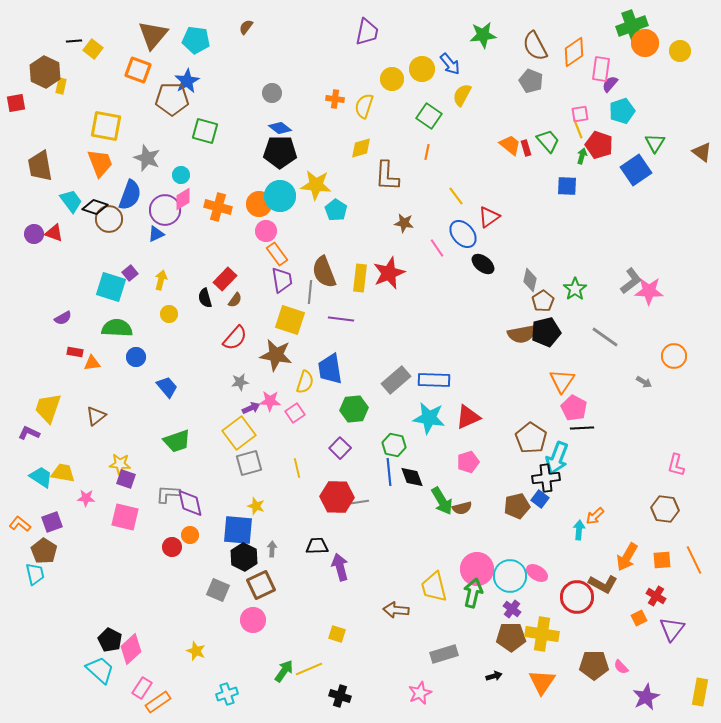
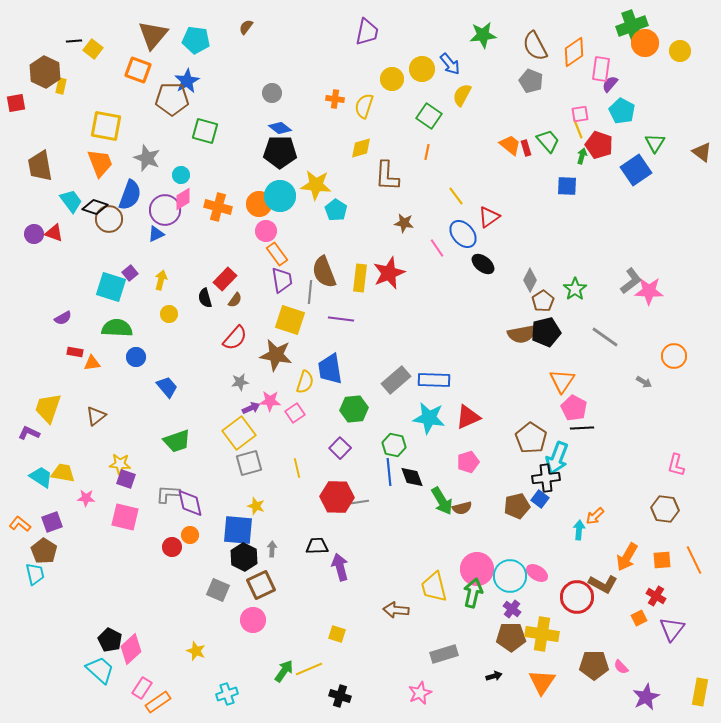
cyan pentagon at (622, 111): rotated 25 degrees counterclockwise
gray diamond at (530, 280): rotated 15 degrees clockwise
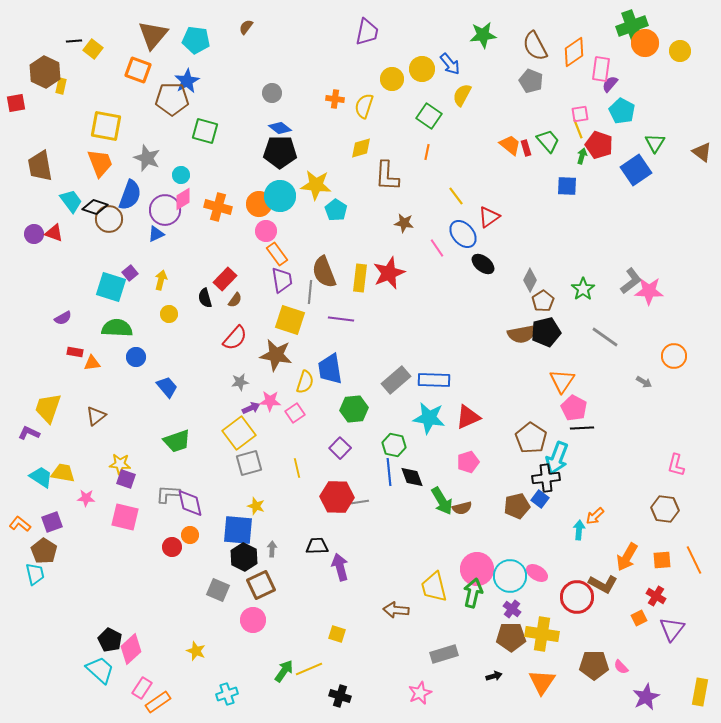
green star at (575, 289): moved 8 px right
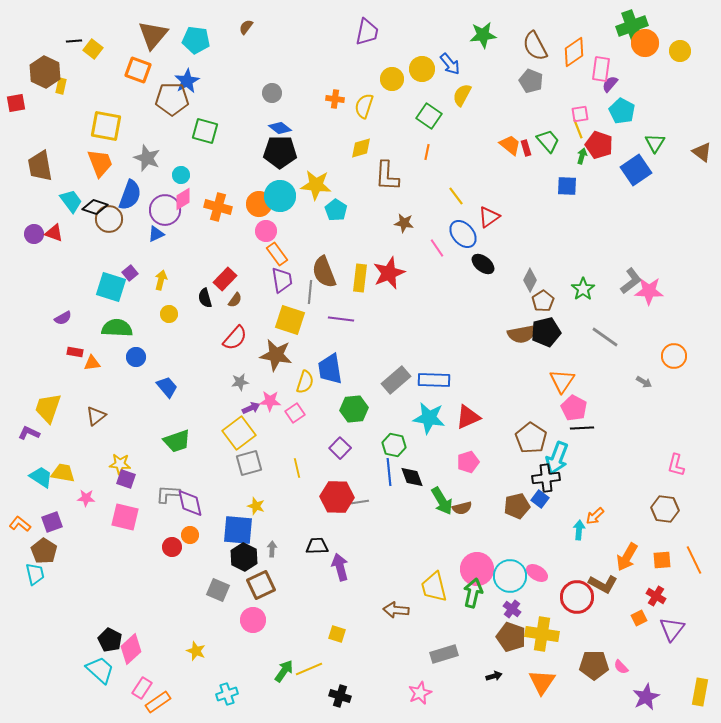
brown pentagon at (511, 637): rotated 20 degrees clockwise
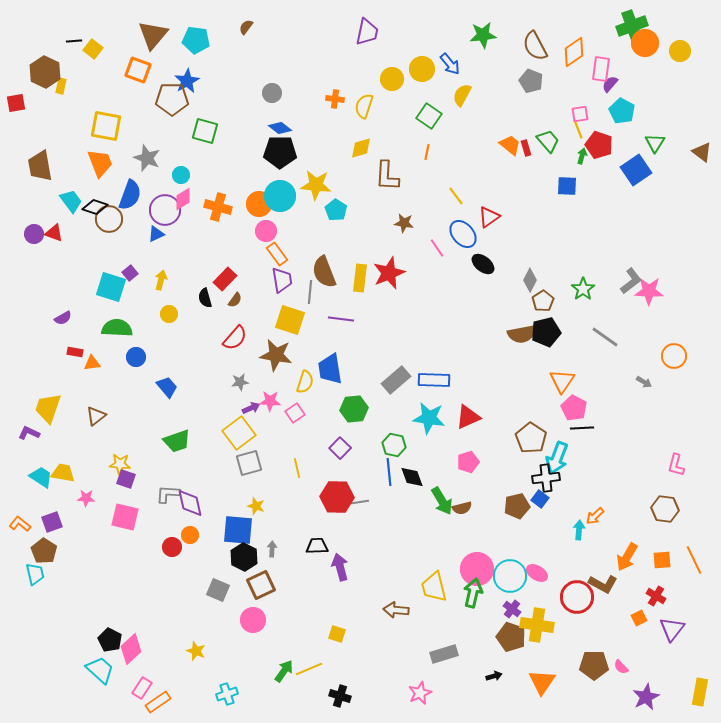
yellow cross at (542, 634): moved 5 px left, 9 px up
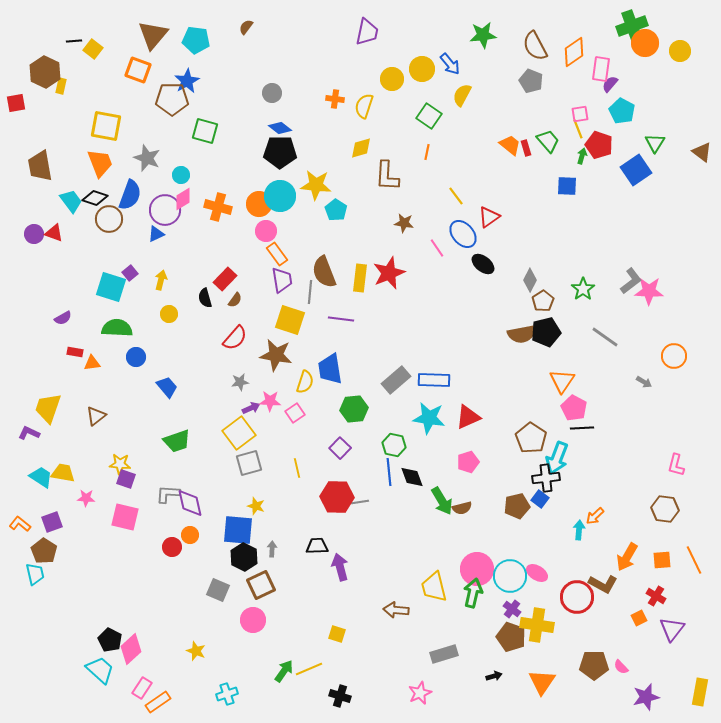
black diamond at (95, 207): moved 9 px up
purple star at (646, 697): rotated 12 degrees clockwise
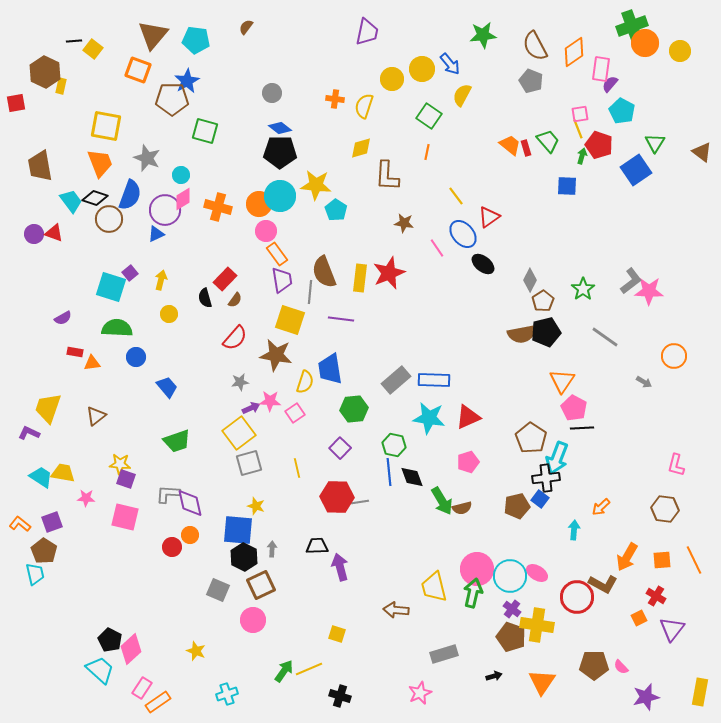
orange arrow at (595, 516): moved 6 px right, 9 px up
cyan arrow at (579, 530): moved 5 px left
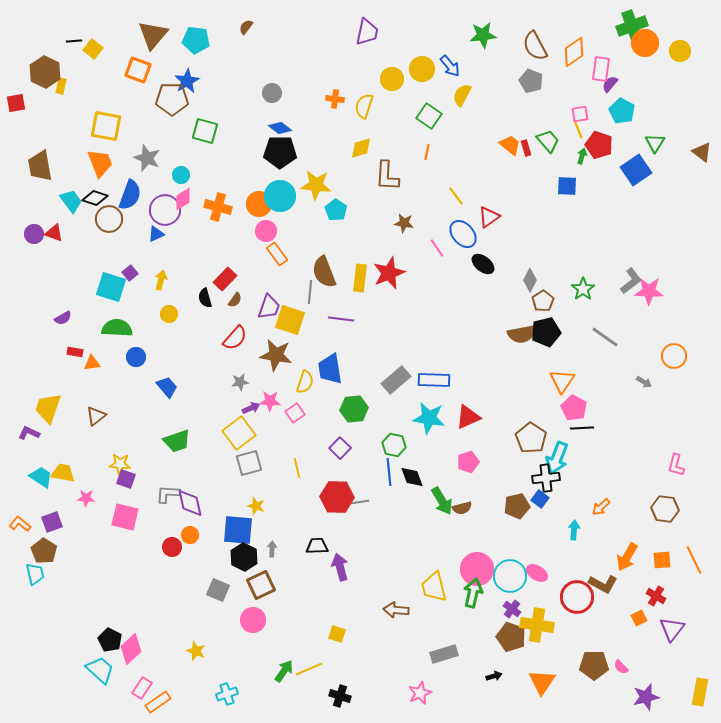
blue arrow at (450, 64): moved 2 px down
purple trapezoid at (282, 280): moved 13 px left, 27 px down; rotated 28 degrees clockwise
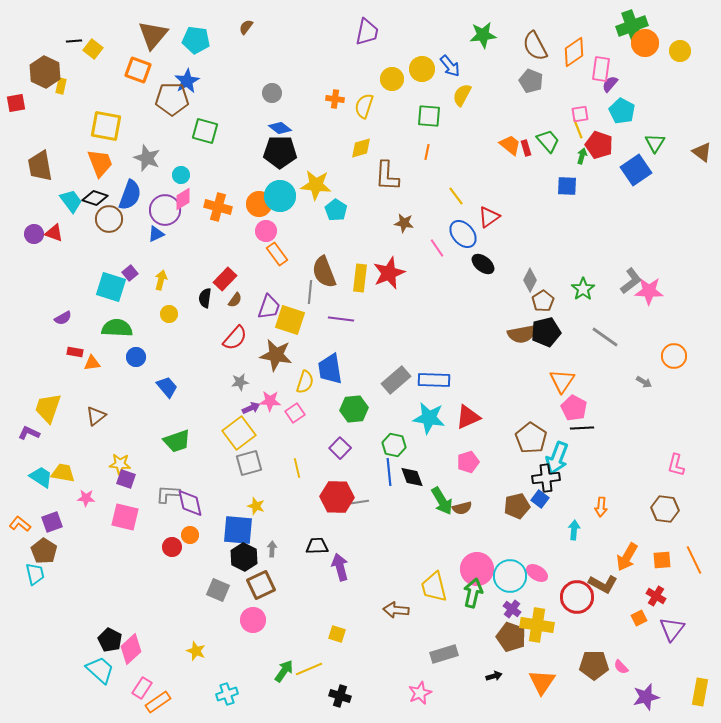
green square at (429, 116): rotated 30 degrees counterclockwise
black semicircle at (205, 298): rotated 24 degrees clockwise
orange arrow at (601, 507): rotated 42 degrees counterclockwise
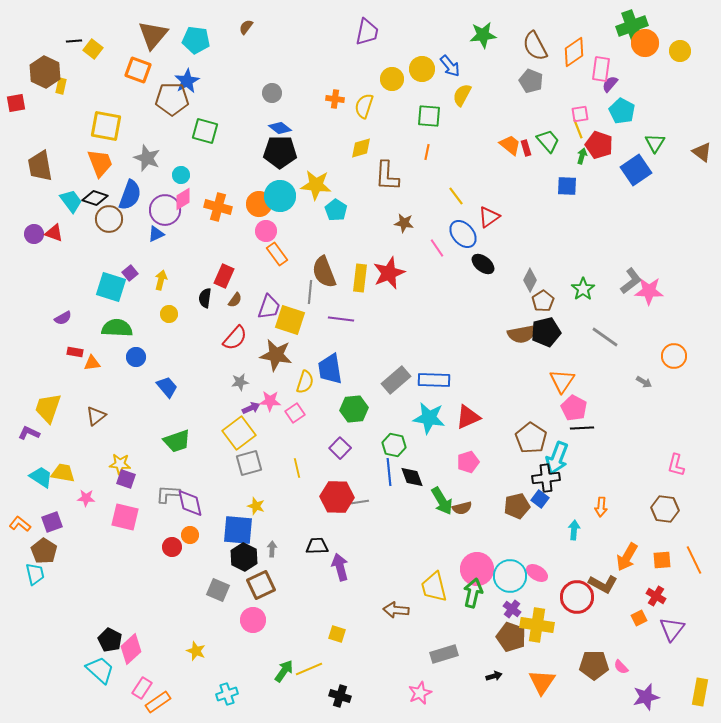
red rectangle at (225, 279): moved 1 px left, 3 px up; rotated 20 degrees counterclockwise
